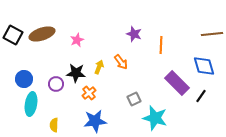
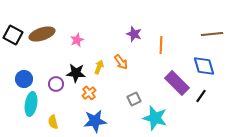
yellow semicircle: moved 1 px left, 3 px up; rotated 16 degrees counterclockwise
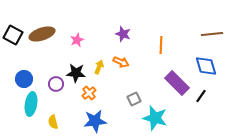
purple star: moved 11 px left
orange arrow: rotated 28 degrees counterclockwise
blue diamond: moved 2 px right
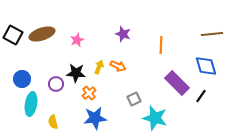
orange arrow: moved 3 px left, 4 px down
blue circle: moved 2 px left
blue star: moved 3 px up
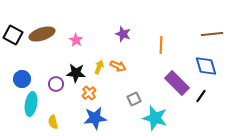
pink star: moved 1 px left; rotated 16 degrees counterclockwise
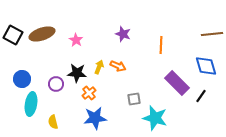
black star: moved 1 px right
gray square: rotated 16 degrees clockwise
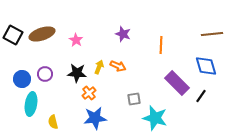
purple circle: moved 11 px left, 10 px up
